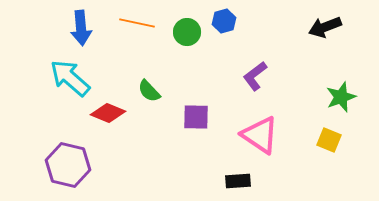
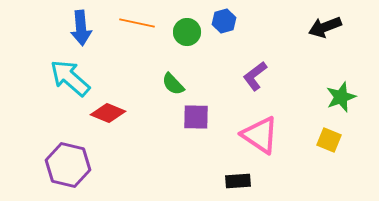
green semicircle: moved 24 px right, 7 px up
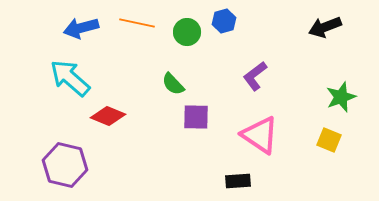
blue arrow: rotated 80 degrees clockwise
red diamond: moved 3 px down
purple hexagon: moved 3 px left
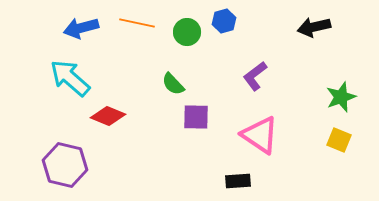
black arrow: moved 11 px left; rotated 8 degrees clockwise
yellow square: moved 10 px right
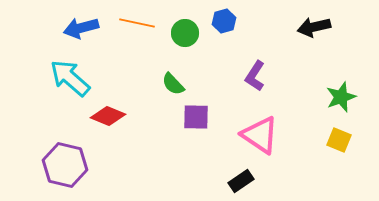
green circle: moved 2 px left, 1 px down
purple L-shape: rotated 20 degrees counterclockwise
black rectangle: moved 3 px right; rotated 30 degrees counterclockwise
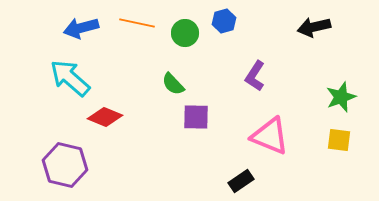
red diamond: moved 3 px left, 1 px down
pink triangle: moved 10 px right, 1 px down; rotated 12 degrees counterclockwise
yellow square: rotated 15 degrees counterclockwise
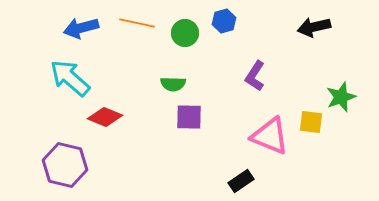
green semicircle: rotated 45 degrees counterclockwise
purple square: moved 7 px left
yellow square: moved 28 px left, 18 px up
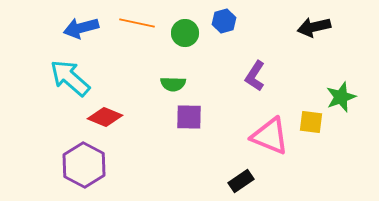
purple hexagon: moved 19 px right; rotated 15 degrees clockwise
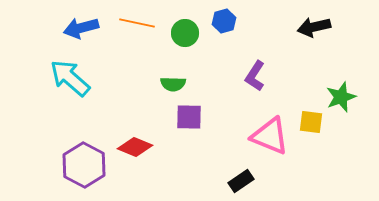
red diamond: moved 30 px right, 30 px down
